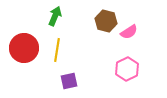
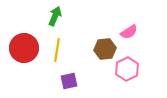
brown hexagon: moved 1 px left, 28 px down; rotated 20 degrees counterclockwise
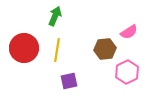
pink hexagon: moved 3 px down
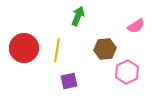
green arrow: moved 23 px right
pink semicircle: moved 7 px right, 6 px up
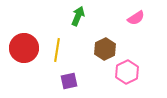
pink semicircle: moved 8 px up
brown hexagon: rotated 20 degrees counterclockwise
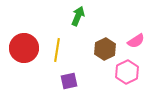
pink semicircle: moved 23 px down
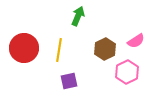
yellow line: moved 2 px right
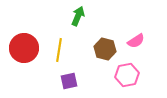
brown hexagon: rotated 20 degrees counterclockwise
pink hexagon: moved 3 px down; rotated 15 degrees clockwise
